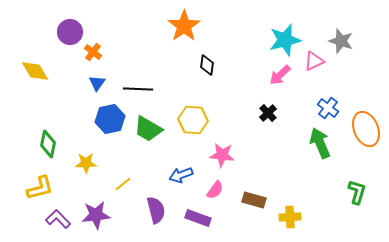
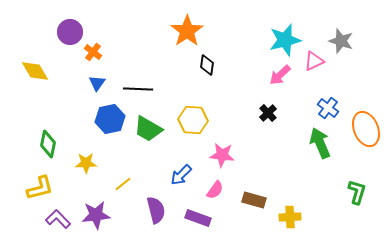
orange star: moved 3 px right, 5 px down
blue arrow: rotated 25 degrees counterclockwise
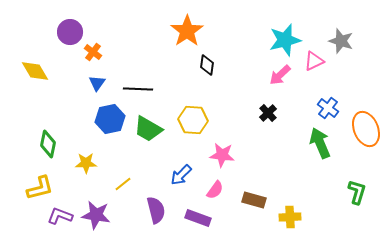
purple star: rotated 16 degrees clockwise
purple L-shape: moved 2 px right, 3 px up; rotated 25 degrees counterclockwise
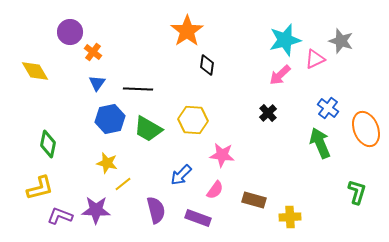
pink triangle: moved 1 px right, 2 px up
yellow star: moved 21 px right; rotated 15 degrees clockwise
purple star: moved 5 px up; rotated 8 degrees counterclockwise
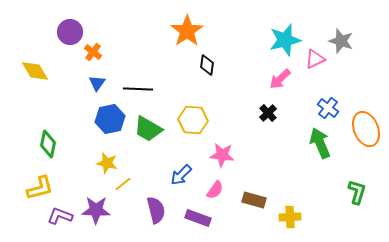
pink arrow: moved 4 px down
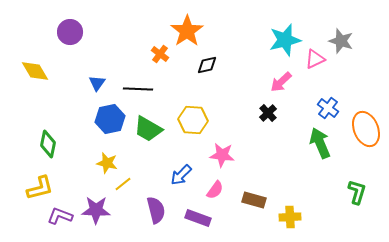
orange cross: moved 67 px right, 2 px down
black diamond: rotated 70 degrees clockwise
pink arrow: moved 1 px right, 3 px down
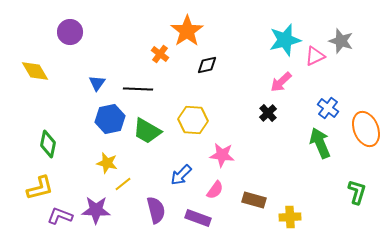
pink triangle: moved 3 px up
green trapezoid: moved 1 px left, 2 px down
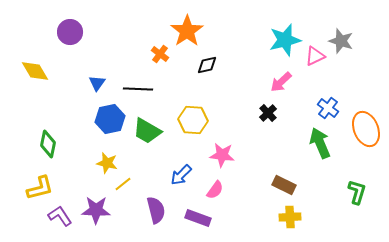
brown rectangle: moved 30 px right, 15 px up; rotated 10 degrees clockwise
purple L-shape: rotated 35 degrees clockwise
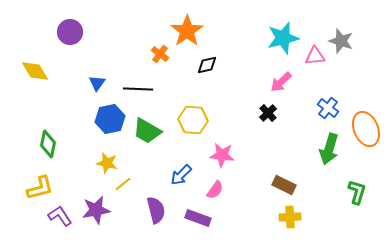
cyan star: moved 2 px left, 2 px up
pink triangle: rotated 20 degrees clockwise
green arrow: moved 9 px right, 6 px down; rotated 140 degrees counterclockwise
purple star: rotated 12 degrees counterclockwise
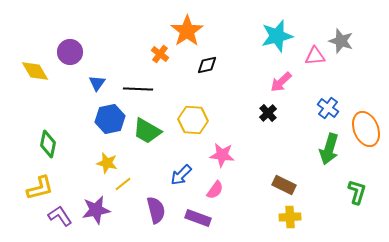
purple circle: moved 20 px down
cyan star: moved 6 px left, 2 px up
